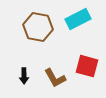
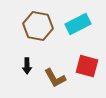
cyan rectangle: moved 5 px down
brown hexagon: moved 1 px up
black arrow: moved 3 px right, 10 px up
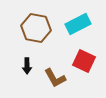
brown hexagon: moved 2 px left, 2 px down
red square: moved 3 px left, 5 px up; rotated 10 degrees clockwise
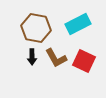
black arrow: moved 5 px right, 9 px up
brown L-shape: moved 1 px right, 20 px up
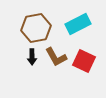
brown hexagon: rotated 20 degrees counterclockwise
brown L-shape: moved 1 px up
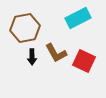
cyan rectangle: moved 6 px up
brown hexagon: moved 11 px left
brown L-shape: moved 4 px up
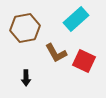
cyan rectangle: moved 2 px left, 1 px down; rotated 15 degrees counterclockwise
black arrow: moved 6 px left, 21 px down
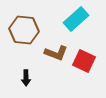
brown hexagon: moved 1 px left, 2 px down; rotated 16 degrees clockwise
brown L-shape: rotated 40 degrees counterclockwise
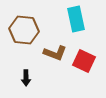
cyan rectangle: rotated 60 degrees counterclockwise
brown L-shape: moved 1 px left
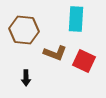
cyan rectangle: rotated 15 degrees clockwise
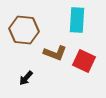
cyan rectangle: moved 1 px right, 1 px down
black arrow: rotated 42 degrees clockwise
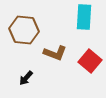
cyan rectangle: moved 7 px right, 3 px up
red square: moved 6 px right; rotated 15 degrees clockwise
